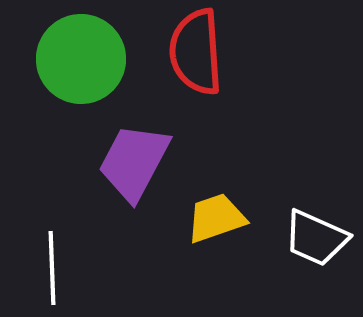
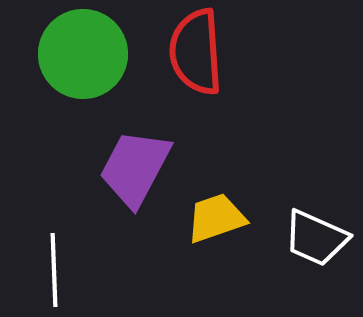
green circle: moved 2 px right, 5 px up
purple trapezoid: moved 1 px right, 6 px down
white line: moved 2 px right, 2 px down
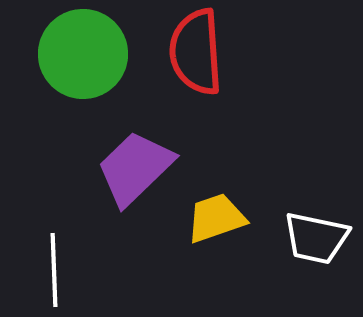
purple trapezoid: rotated 18 degrees clockwise
white trapezoid: rotated 12 degrees counterclockwise
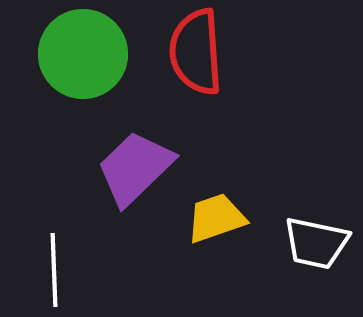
white trapezoid: moved 5 px down
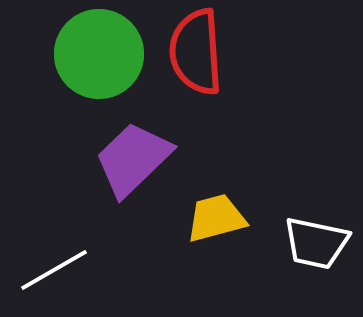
green circle: moved 16 px right
purple trapezoid: moved 2 px left, 9 px up
yellow trapezoid: rotated 4 degrees clockwise
white line: rotated 62 degrees clockwise
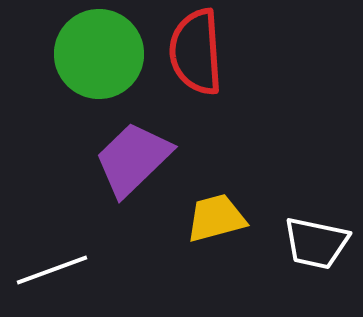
white line: moved 2 px left; rotated 10 degrees clockwise
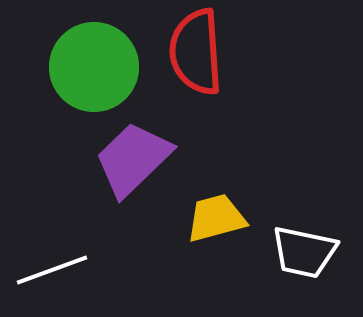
green circle: moved 5 px left, 13 px down
white trapezoid: moved 12 px left, 9 px down
